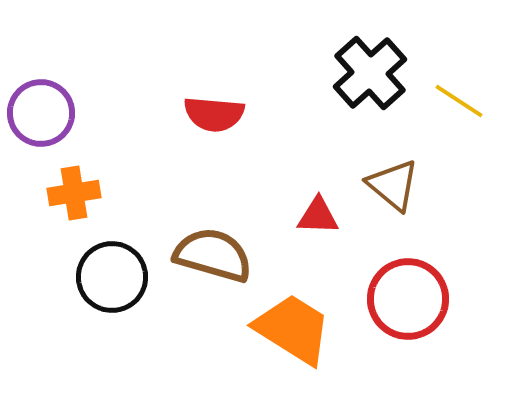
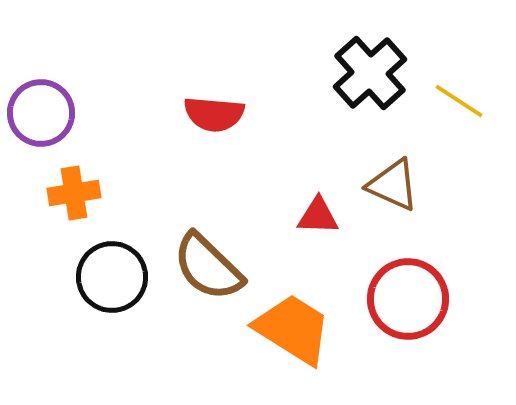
brown triangle: rotated 16 degrees counterclockwise
brown semicircle: moved 5 px left, 12 px down; rotated 152 degrees counterclockwise
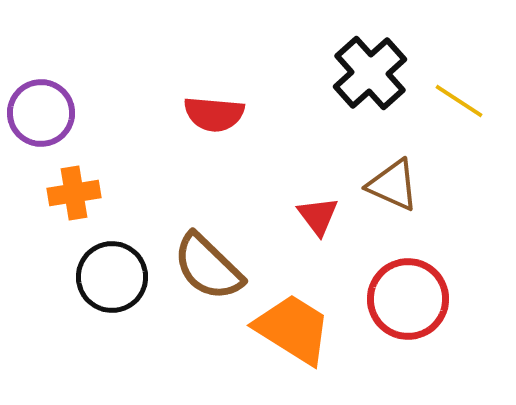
red triangle: rotated 51 degrees clockwise
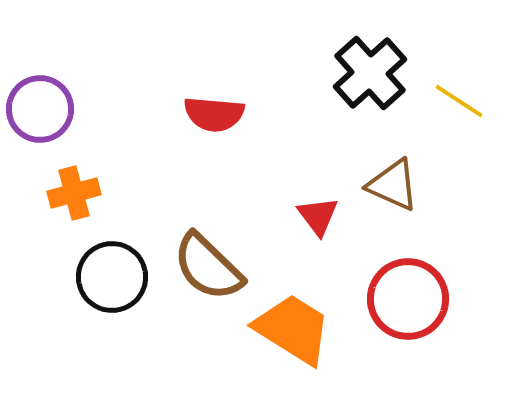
purple circle: moved 1 px left, 4 px up
orange cross: rotated 6 degrees counterclockwise
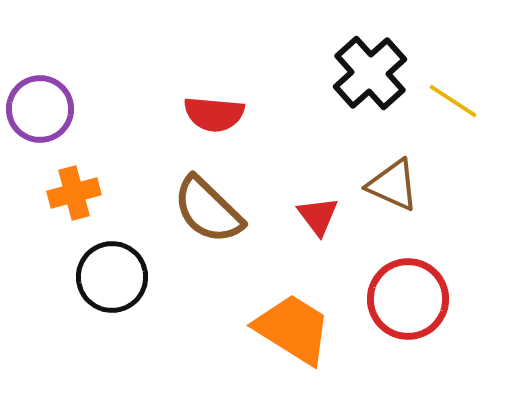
yellow line: moved 6 px left
brown semicircle: moved 57 px up
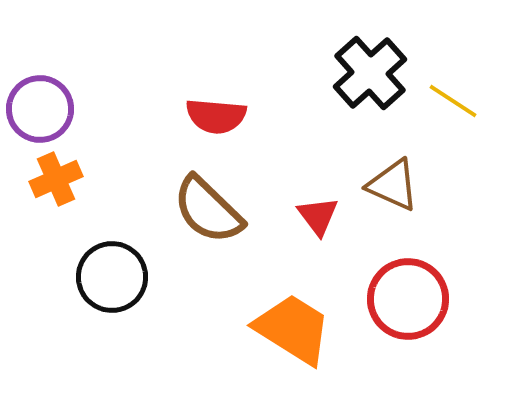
red semicircle: moved 2 px right, 2 px down
orange cross: moved 18 px left, 14 px up; rotated 9 degrees counterclockwise
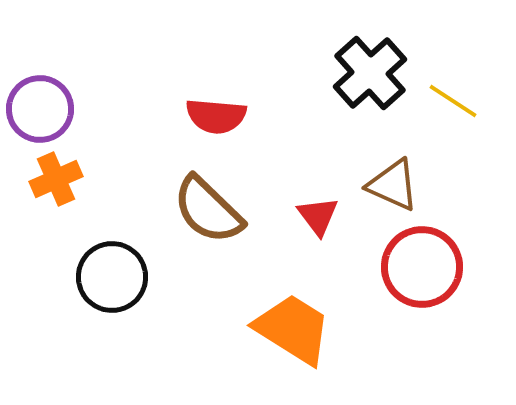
red circle: moved 14 px right, 32 px up
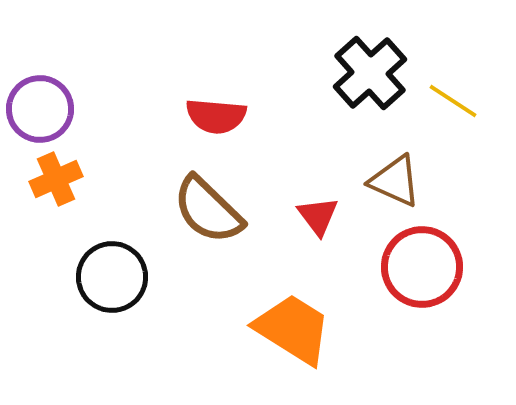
brown triangle: moved 2 px right, 4 px up
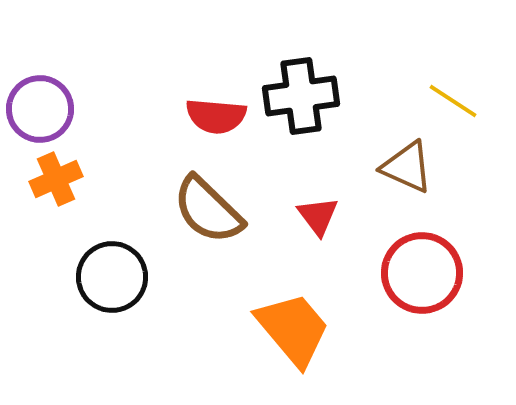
black cross: moved 69 px left, 23 px down; rotated 34 degrees clockwise
brown triangle: moved 12 px right, 14 px up
red circle: moved 6 px down
orange trapezoid: rotated 18 degrees clockwise
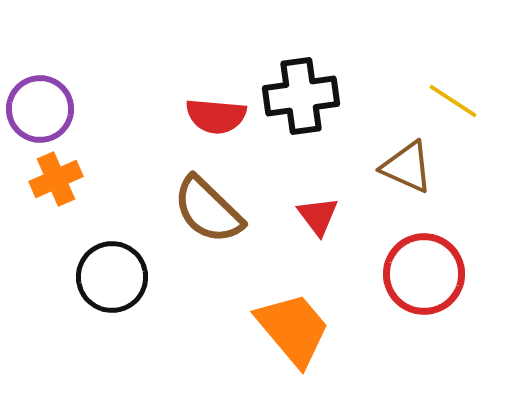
red circle: moved 2 px right, 1 px down
